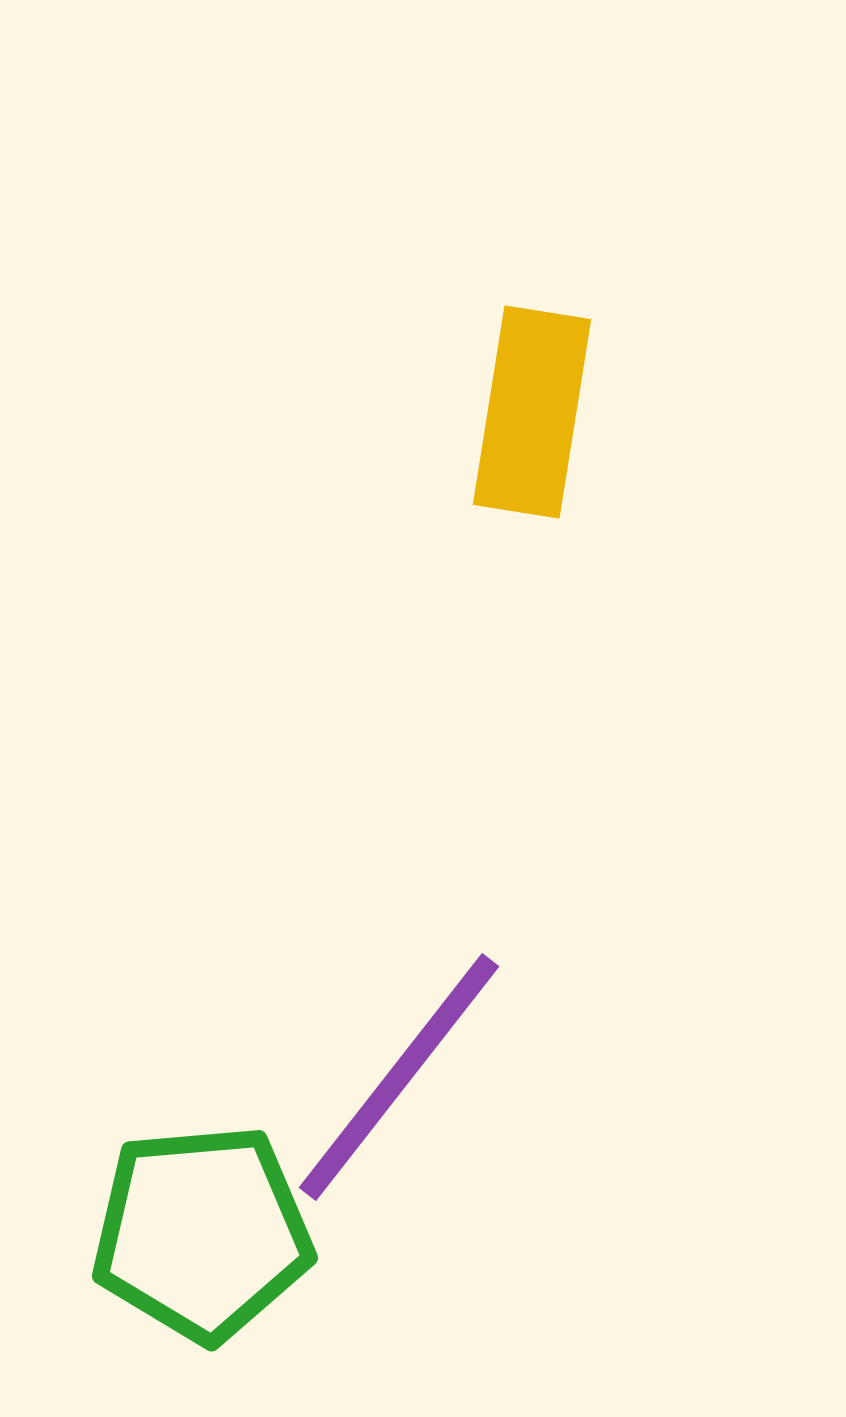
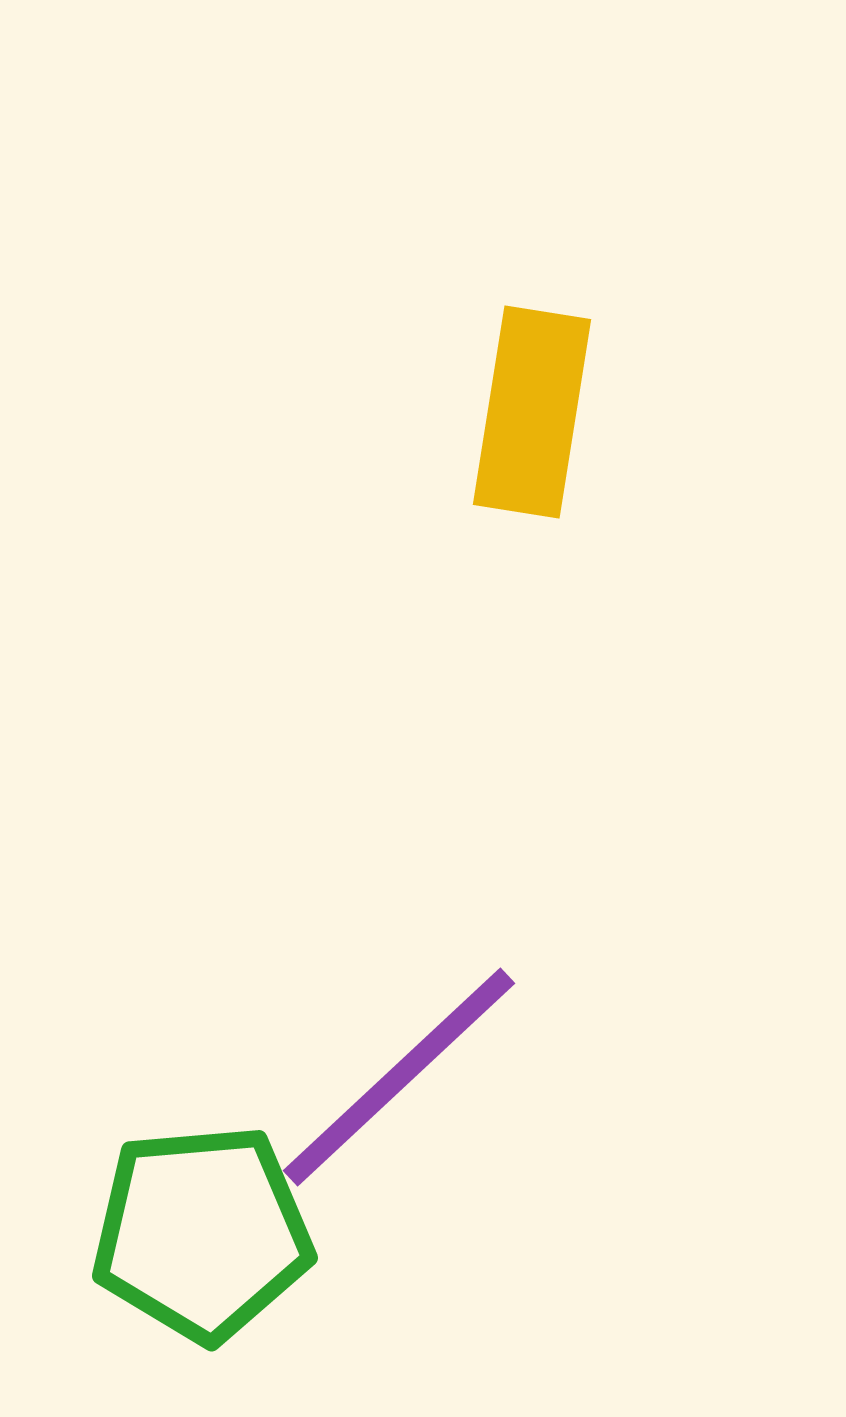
purple line: rotated 9 degrees clockwise
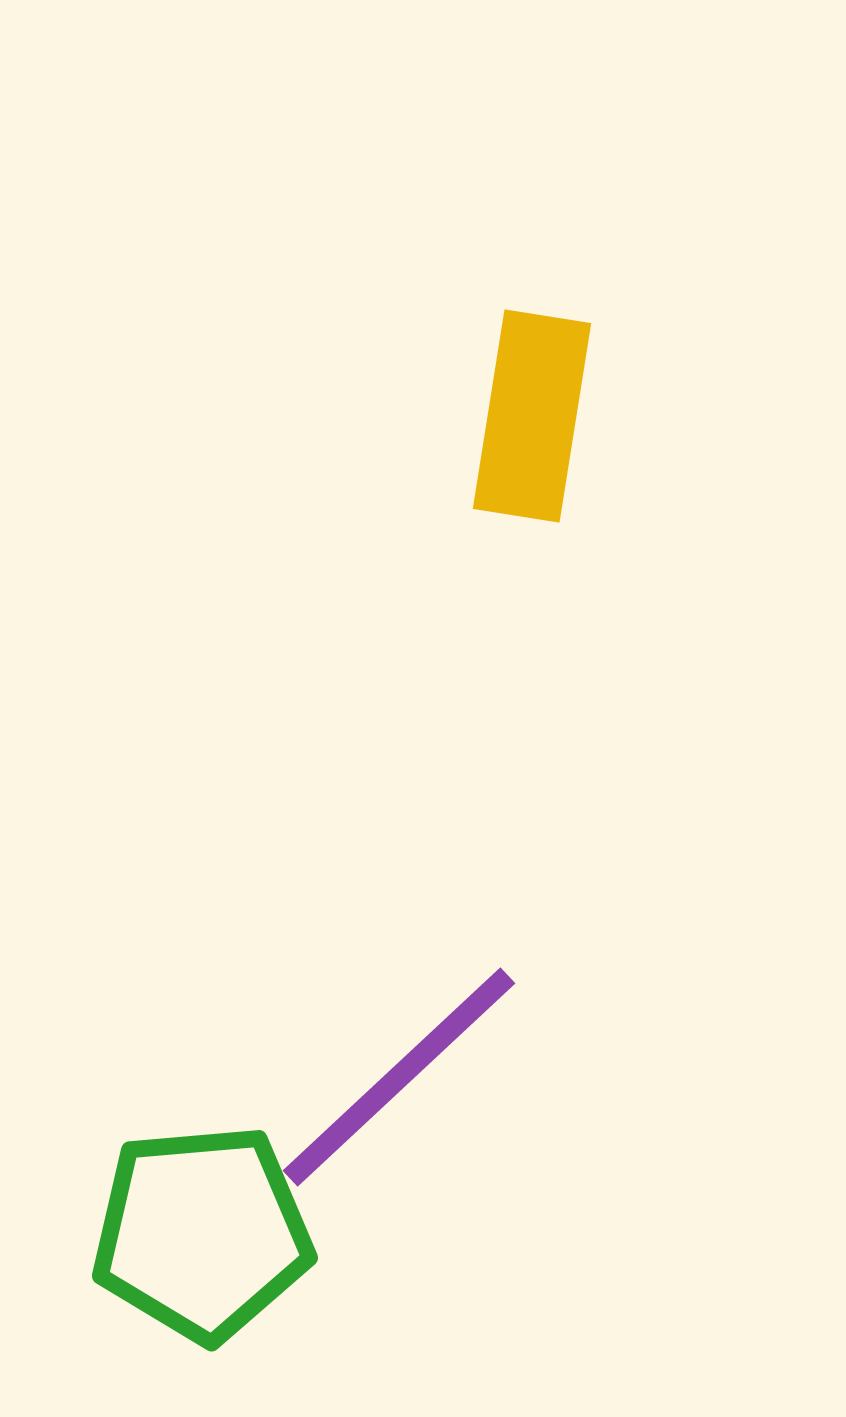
yellow rectangle: moved 4 px down
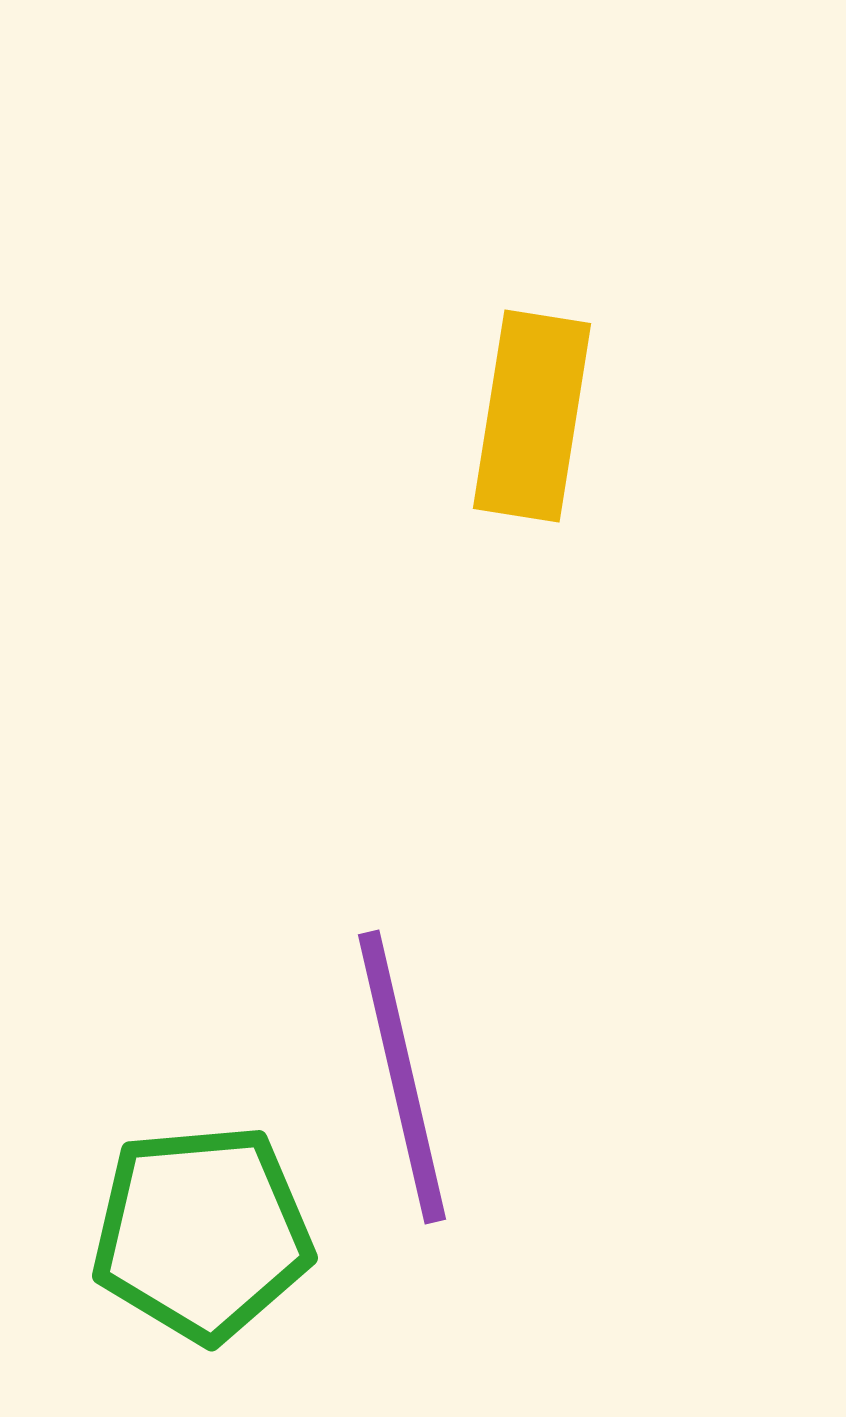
purple line: moved 3 px right; rotated 60 degrees counterclockwise
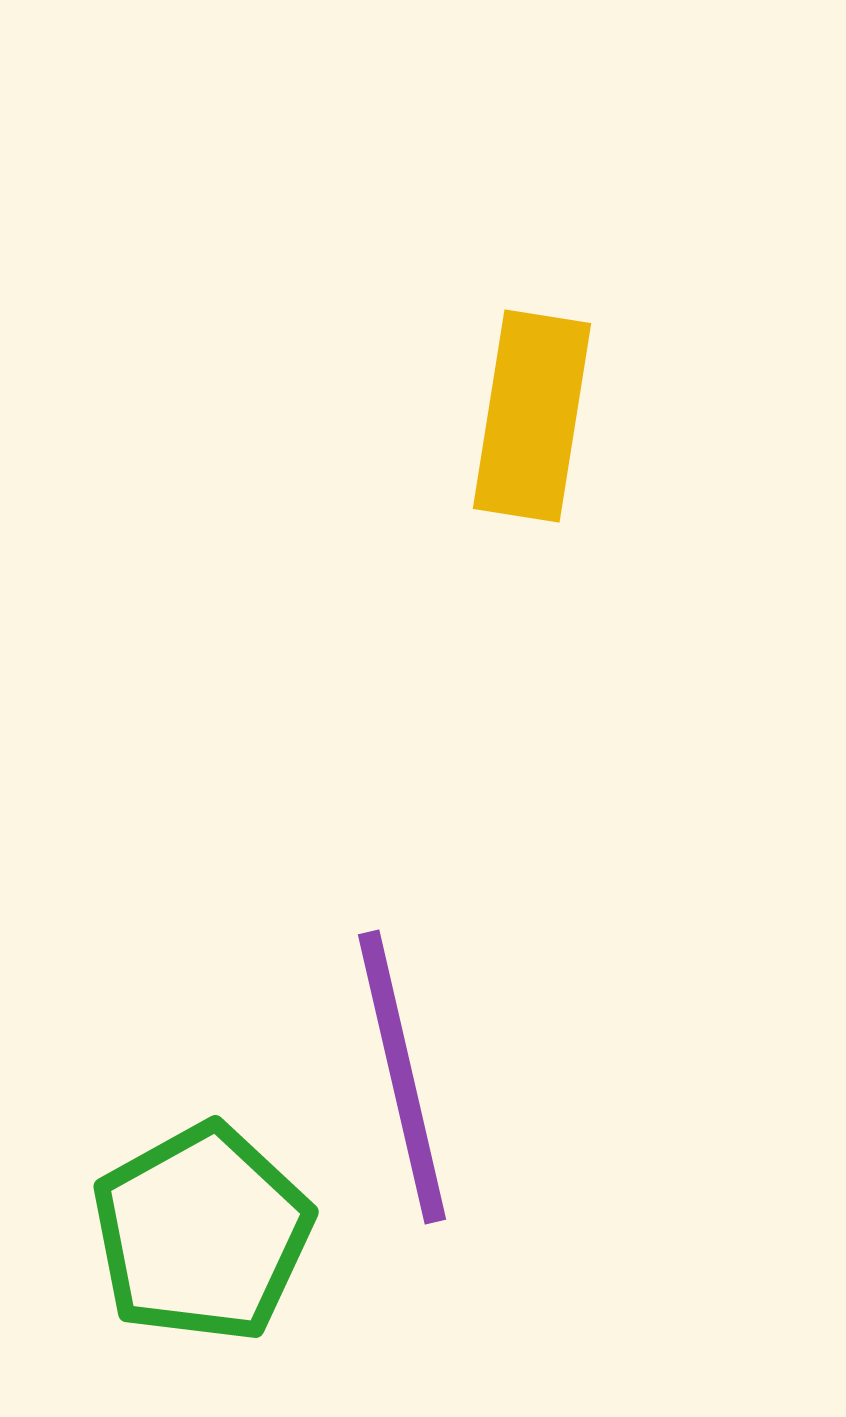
green pentagon: rotated 24 degrees counterclockwise
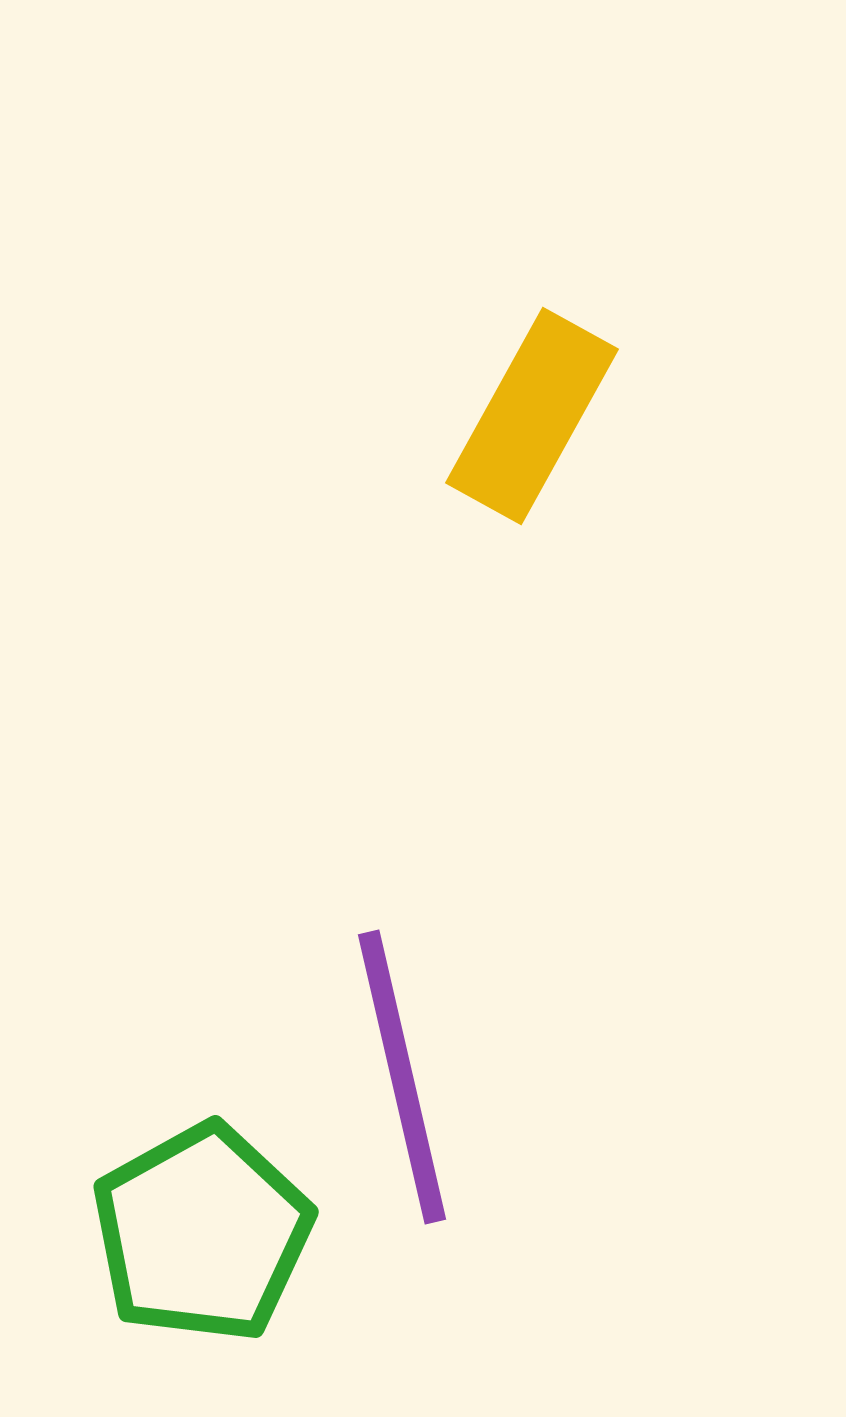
yellow rectangle: rotated 20 degrees clockwise
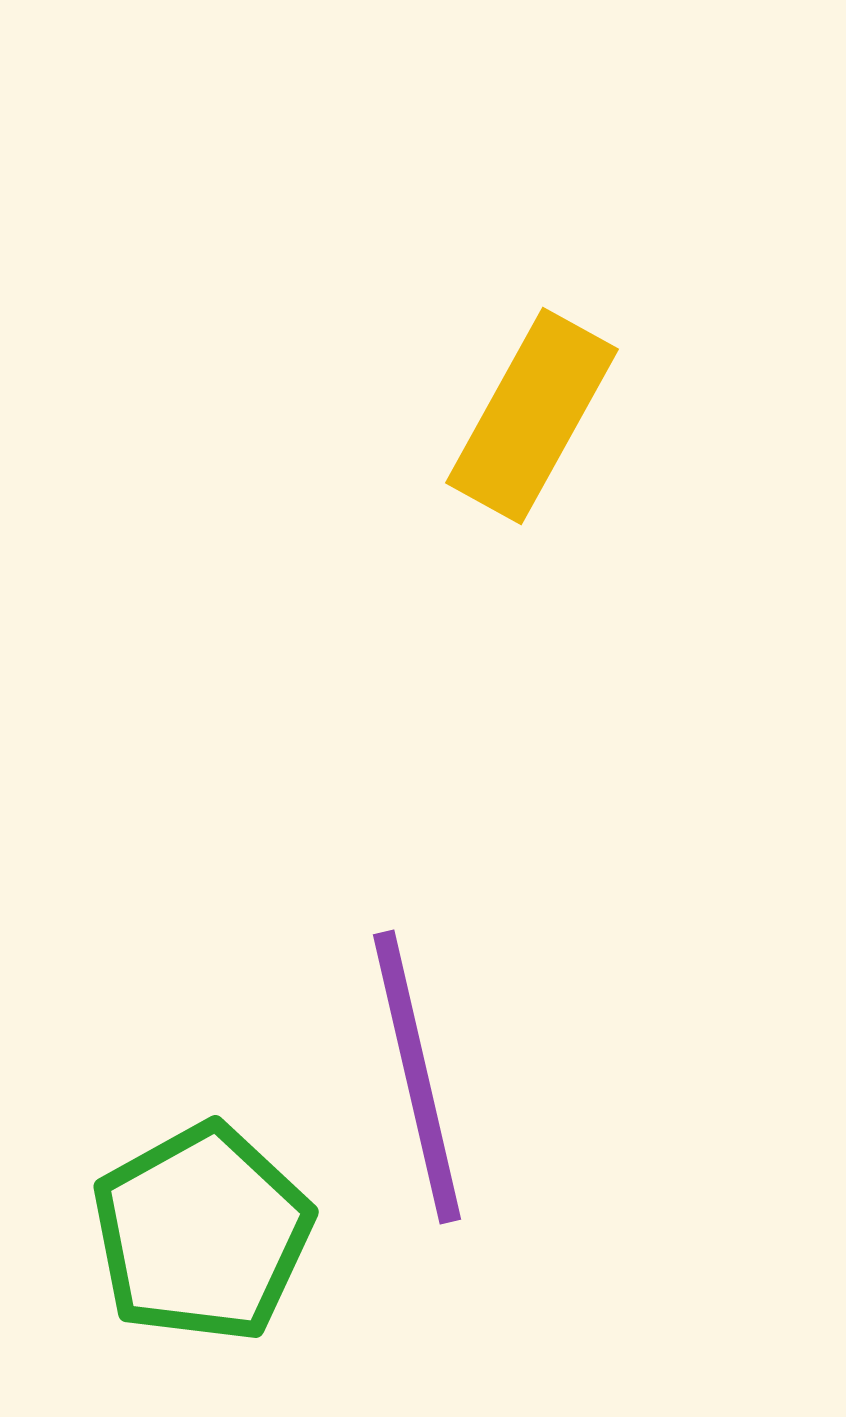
purple line: moved 15 px right
